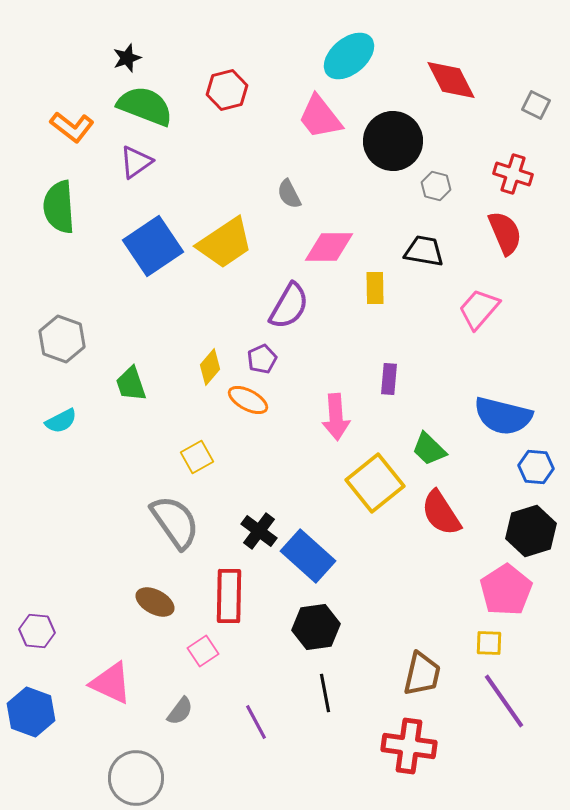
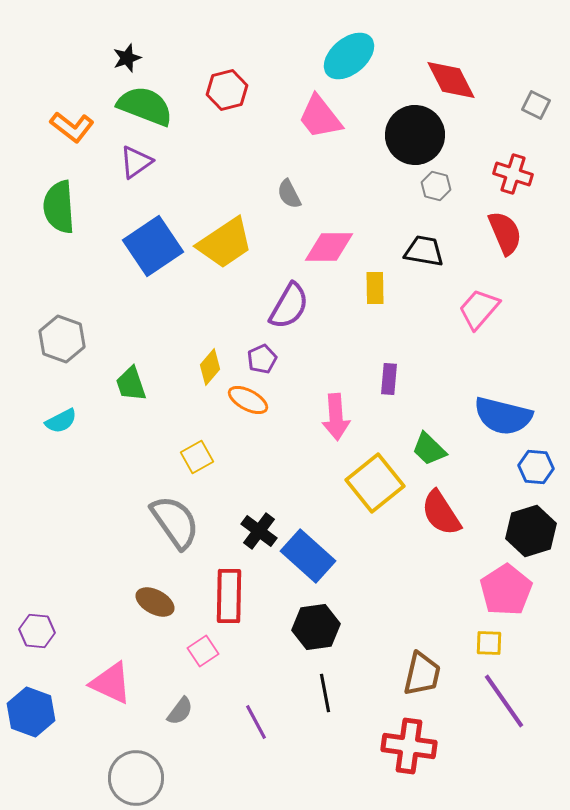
black circle at (393, 141): moved 22 px right, 6 px up
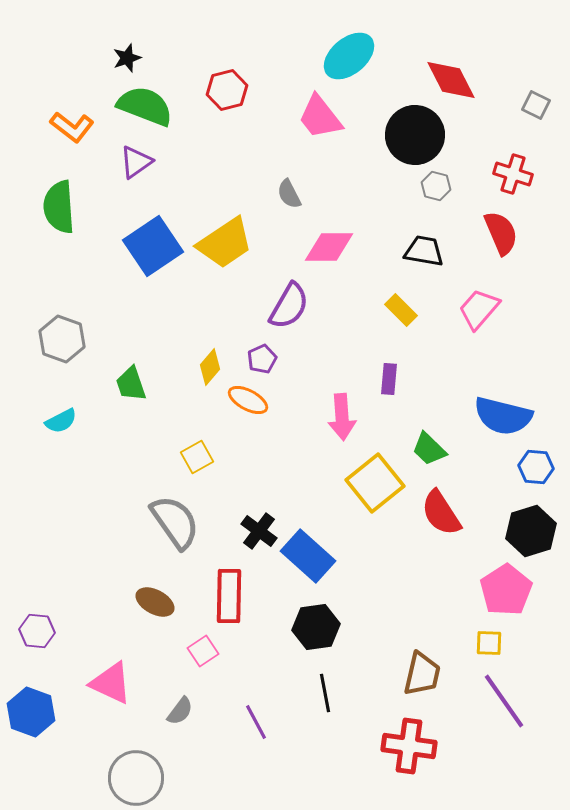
red semicircle at (505, 233): moved 4 px left
yellow rectangle at (375, 288): moved 26 px right, 22 px down; rotated 44 degrees counterclockwise
pink arrow at (336, 417): moved 6 px right
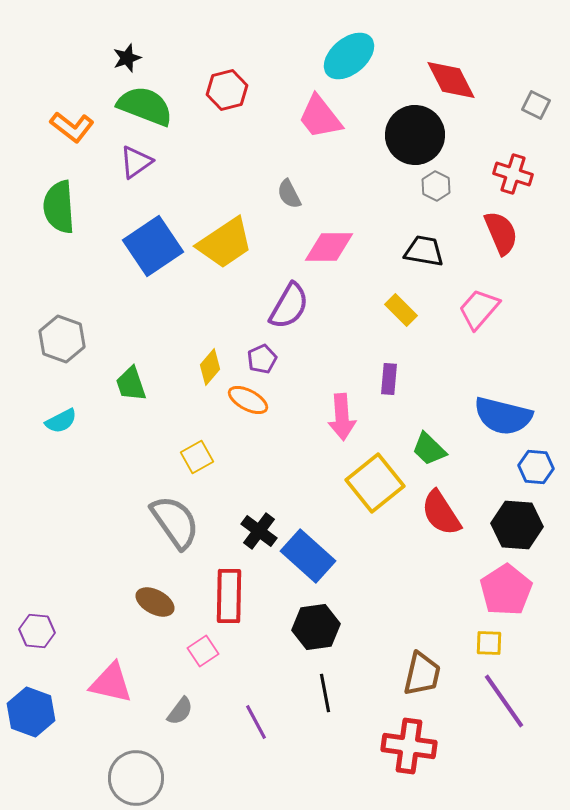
gray hexagon at (436, 186): rotated 12 degrees clockwise
black hexagon at (531, 531): moved 14 px left, 6 px up; rotated 21 degrees clockwise
pink triangle at (111, 683): rotated 12 degrees counterclockwise
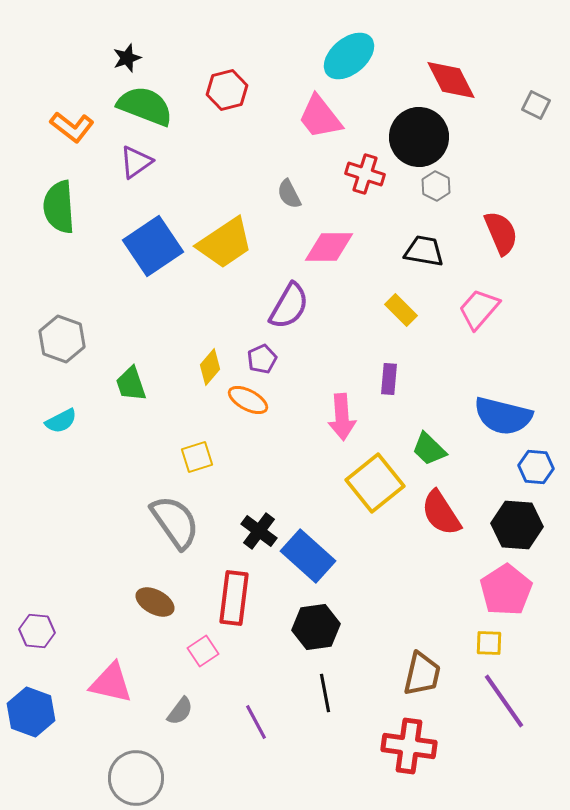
black circle at (415, 135): moved 4 px right, 2 px down
red cross at (513, 174): moved 148 px left
yellow square at (197, 457): rotated 12 degrees clockwise
red rectangle at (229, 596): moved 5 px right, 2 px down; rotated 6 degrees clockwise
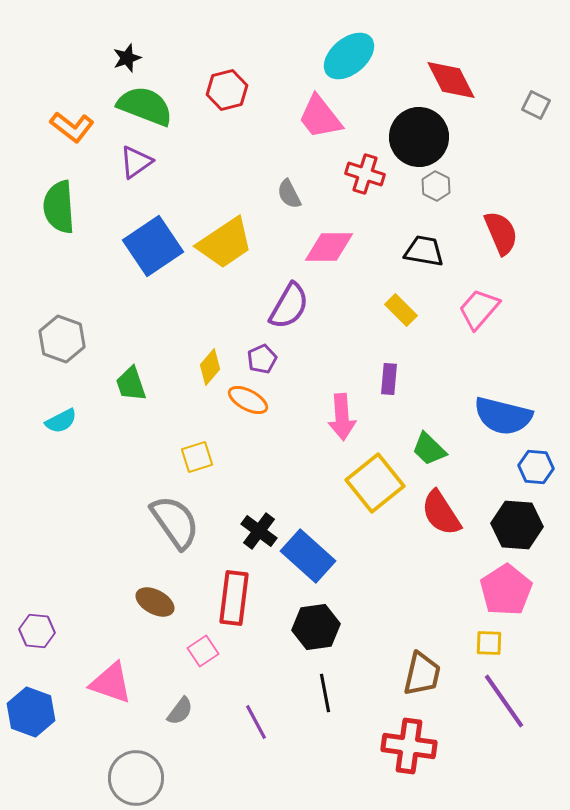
pink triangle at (111, 683): rotated 6 degrees clockwise
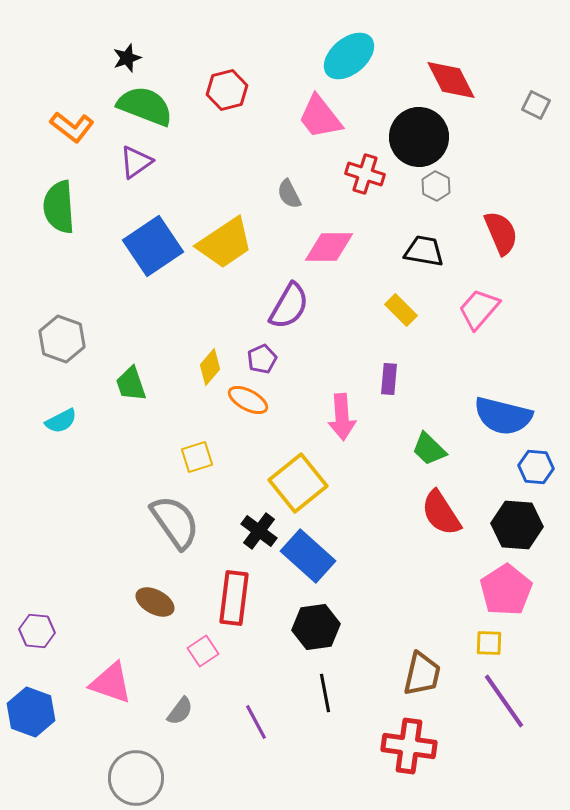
yellow square at (375, 483): moved 77 px left
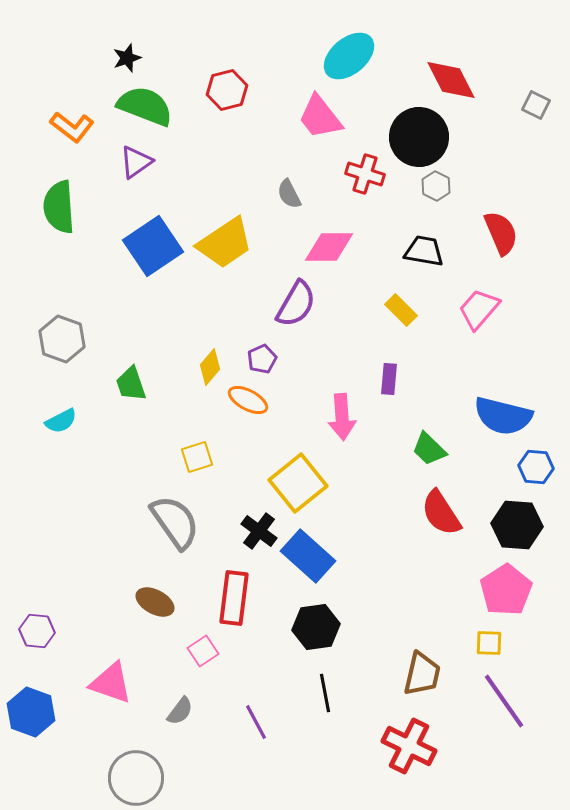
purple semicircle at (289, 306): moved 7 px right, 2 px up
red cross at (409, 746): rotated 18 degrees clockwise
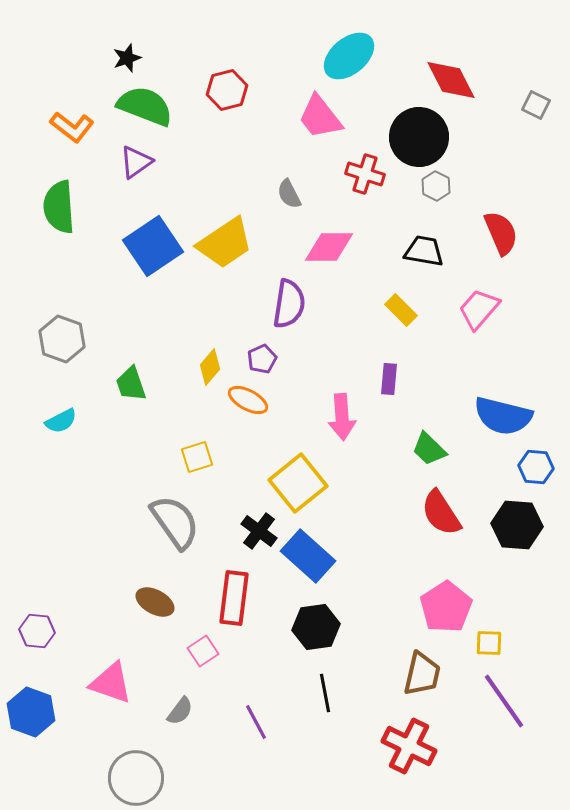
purple semicircle at (296, 304): moved 7 px left; rotated 21 degrees counterclockwise
pink pentagon at (506, 590): moved 60 px left, 17 px down
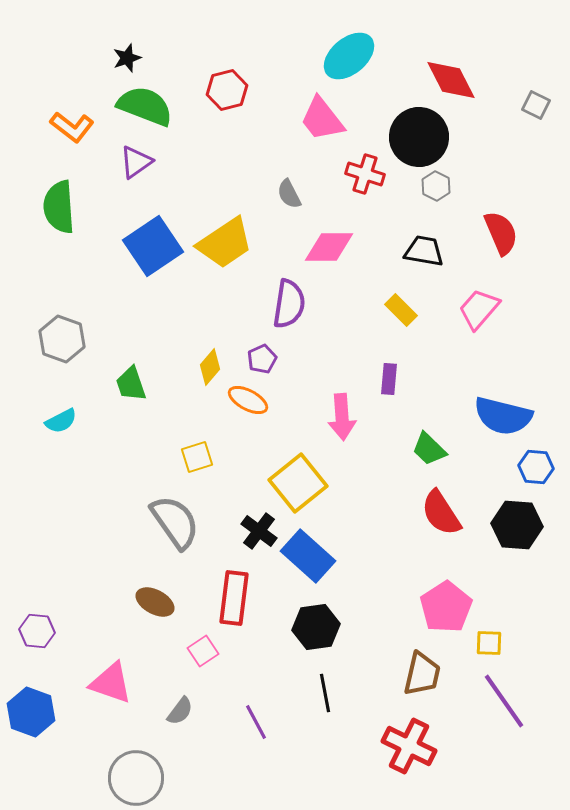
pink trapezoid at (320, 117): moved 2 px right, 2 px down
